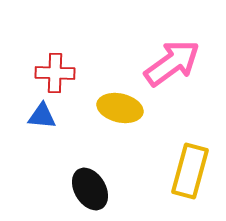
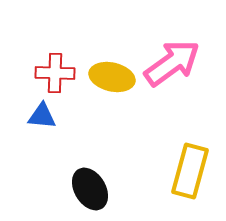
yellow ellipse: moved 8 px left, 31 px up
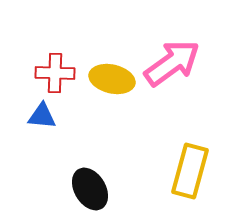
yellow ellipse: moved 2 px down
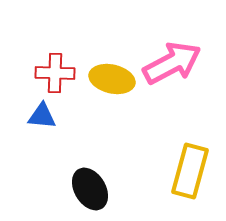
pink arrow: rotated 8 degrees clockwise
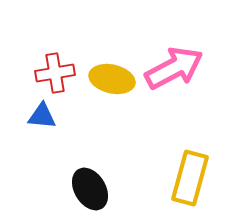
pink arrow: moved 2 px right, 5 px down
red cross: rotated 12 degrees counterclockwise
yellow rectangle: moved 7 px down
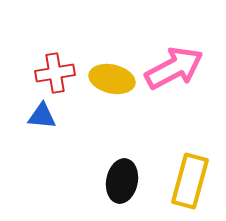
yellow rectangle: moved 3 px down
black ellipse: moved 32 px right, 8 px up; rotated 42 degrees clockwise
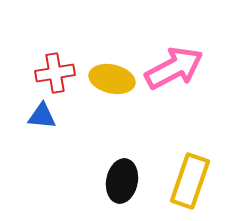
yellow rectangle: rotated 4 degrees clockwise
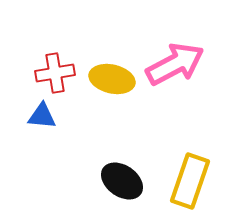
pink arrow: moved 1 px right, 4 px up
black ellipse: rotated 66 degrees counterclockwise
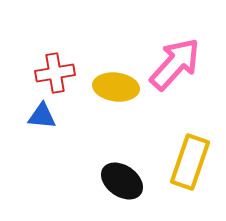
pink arrow: rotated 20 degrees counterclockwise
yellow ellipse: moved 4 px right, 8 px down; rotated 6 degrees counterclockwise
yellow rectangle: moved 19 px up
